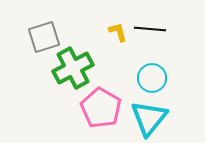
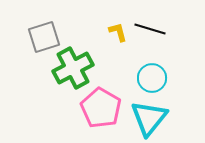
black line: rotated 12 degrees clockwise
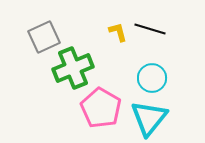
gray square: rotated 8 degrees counterclockwise
green cross: rotated 6 degrees clockwise
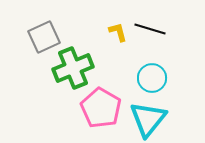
cyan triangle: moved 1 px left, 1 px down
